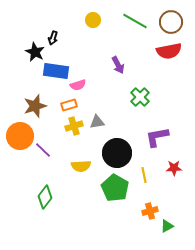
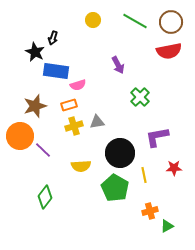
black circle: moved 3 px right
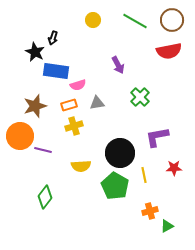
brown circle: moved 1 px right, 2 px up
gray triangle: moved 19 px up
purple line: rotated 30 degrees counterclockwise
green pentagon: moved 2 px up
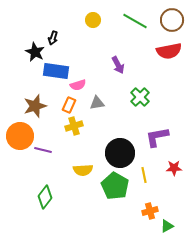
orange rectangle: rotated 49 degrees counterclockwise
yellow semicircle: moved 2 px right, 4 px down
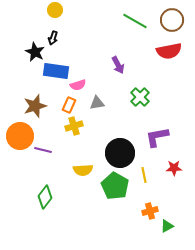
yellow circle: moved 38 px left, 10 px up
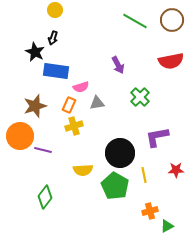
red semicircle: moved 2 px right, 10 px down
pink semicircle: moved 3 px right, 2 px down
red star: moved 2 px right, 2 px down
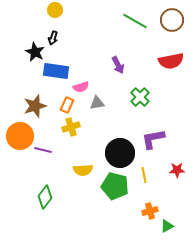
orange rectangle: moved 2 px left
yellow cross: moved 3 px left, 1 px down
purple L-shape: moved 4 px left, 2 px down
red star: moved 1 px right
green pentagon: rotated 16 degrees counterclockwise
